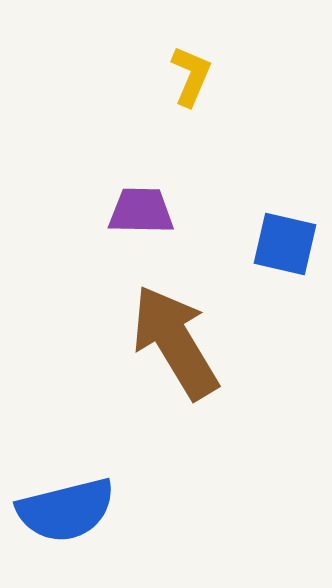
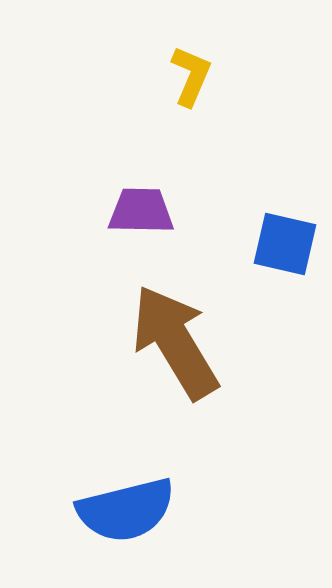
blue semicircle: moved 60 px right
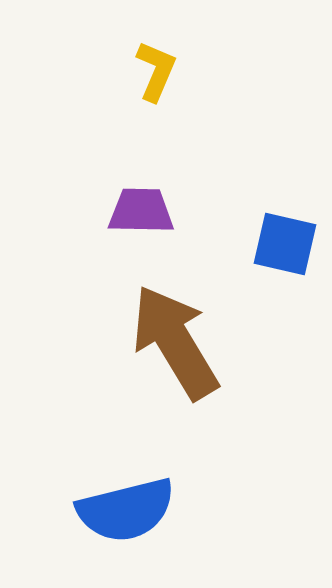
yellow L-shape: moved 35 px left, 5 px up
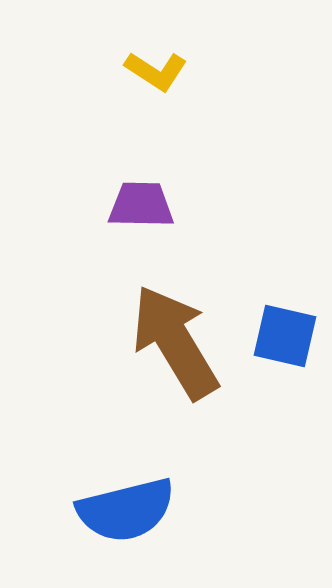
yellow L-shape: rotated 100 degrees clockwise
purple trapezoid: moved 6 px up
blue square: moved 92 px down
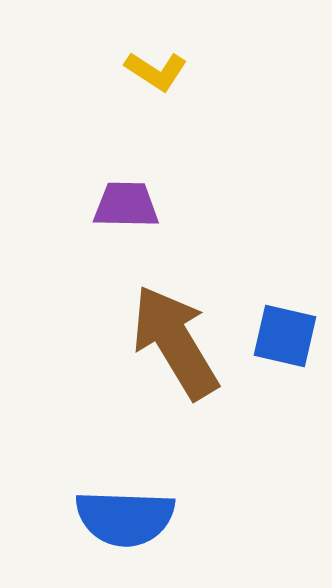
purple trapezoid: moved 15 px left
blue semicircle: moved 1 px left, 8 px down; rotated 16 degrees clockwise
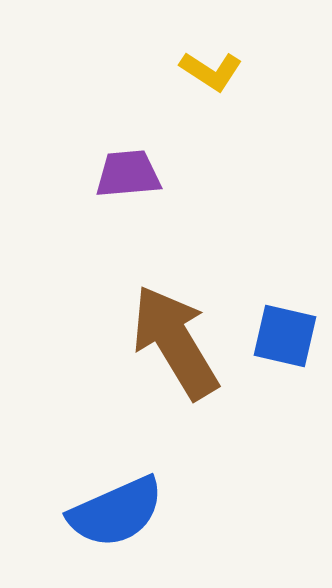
yellow L-shape: moved 55 px right
purple trapezoid: moved 2 px right, 31 px up; rotated 6 degrees counterclockwise
blue semicircle: moved 9 px left, 6 px up; rotated 26 degrees counterclockwise
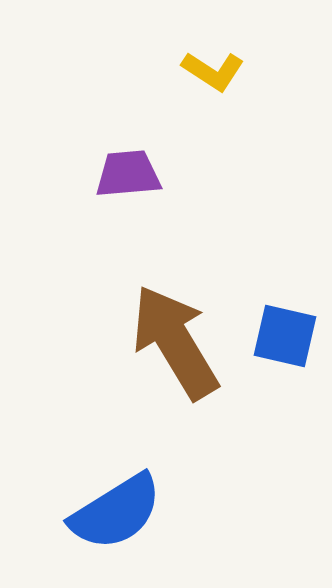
yellow L-shape: moved 2 px right
blue semicircle: rotated 8 degrees counterclockwise
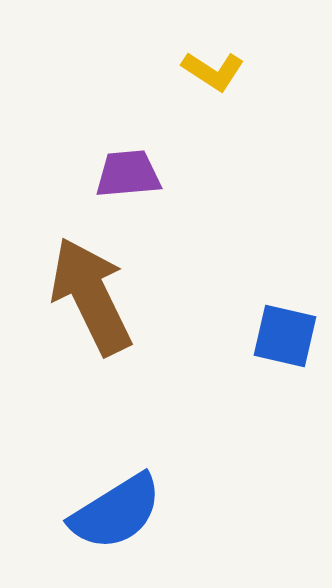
brown arrow: moved 84 px left, 46 px up; rotated 5 degrees clockwise
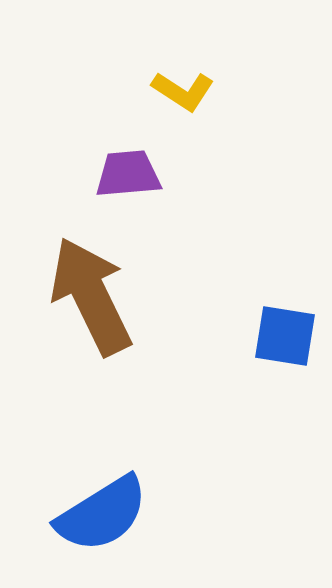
yellow L-shape: moved 30 px left, 20 px down
blue square: rotated 4 degrees counterclockwise
blue semicircle: moved 14 px left, 2 px down
